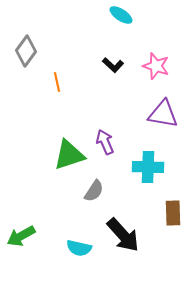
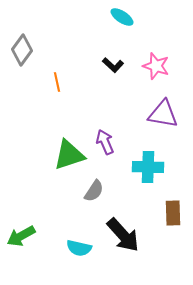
cyan ellipse: moved 1 px right, 2 px down
gray diamond: moved 4 px left, 1 px up
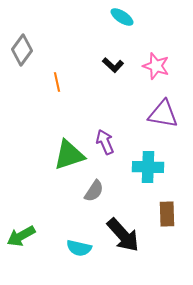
brown rectangle: moved 6 px left, 1 px down
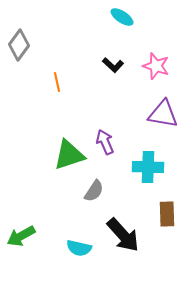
gray diamond: moved 3 px left, 5 px up
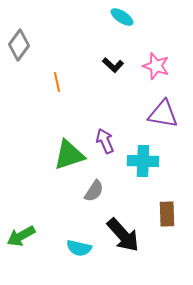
purple arrow: moved 1 px up
cyan cross: moved 5 px left, 6 px up
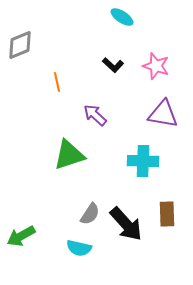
gray diamond: moved 1 px right; rotated 32 degrees clockwise
purple arrow: moved 10 px left, 26 px up; rotated 25 degrees counterclockwise
gray semicircle: moved 4 px left, 23 px down
black arrow: moved 3 px right, 11 px up
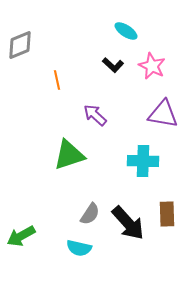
cyan ellipse: moved 4 px right, 14 px down
pink star: moved 4 px left; rotated 8 degrees clockwise
orange line: moved 2 px up
black arrow: moved 2 px right, 1 px up
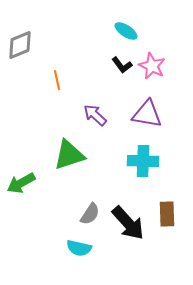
black L-shape: moved 9 px right; rotated 10 degrees clockwise
purple triangle: moved 16 px left
green arrow: moved 53 px up
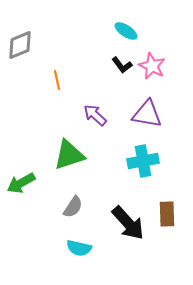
cyan cross: rotated 12 degrees counterclockwise
gray semicircle: moved 17 px left, 7 px up
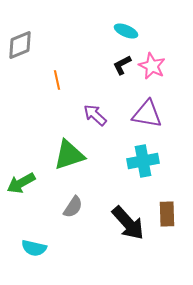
cyan ellipse: rotated 10 degrees counterclockwise
black L-shape: rotated 100 degrees clockwise
cyan semicircle: moved 45 px left
